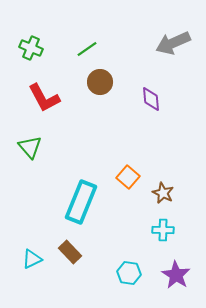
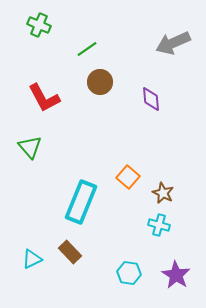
green cross: moved 8 px right, 23 px up
cyan cross: moved 4 px left, 5 px up; rotated 15 degrees clockwise
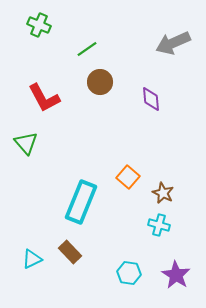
green triangle: moved 4 px left, 4 px up
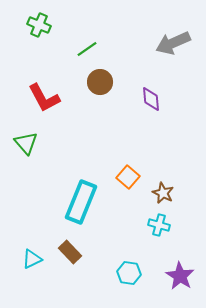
purple star: moved 4 px right, 1 px down
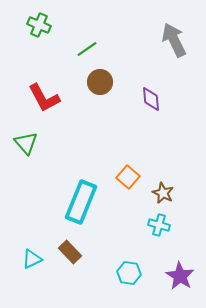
gray arrow: moved 1 px right, 3 px up; rotated 88 degrees clockwise
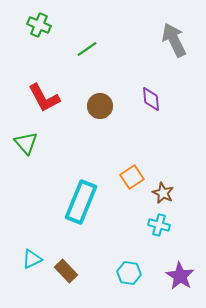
brown circle: moved 24 px down
orange square: moved 4 px right; rotated 15 degrees clockwise
brown rectangle: moved 4 px left, 19 px down
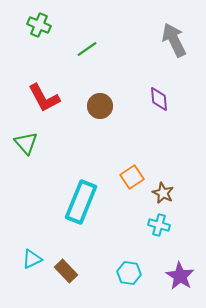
purple diamond: moved 8 px right
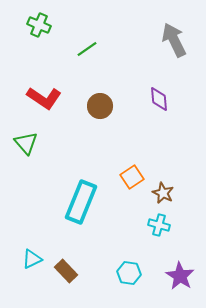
red L-shape: rotated 28 degrees counterclockwise
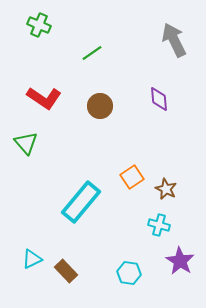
green line: moved 5 px right, 4 px down
brown star: moved 3 px right, 4 px up
cyan rectangle: rotated 18 degrees clockwise
purple star: moved 15 px up
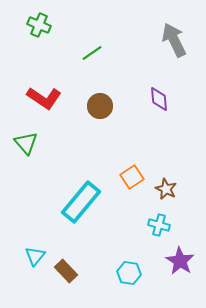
cyan triangle: moved 3 px right, 3 px up; rotated 25 degrees counterclockwise
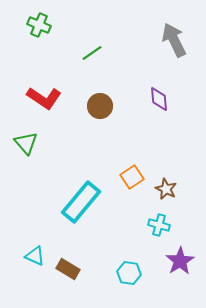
cyan triangle: rotated 45 degrees counterclockwise
purple star: rotated 8 degrees clockwise
brown rectangle: moved 2 px right, 2 px up; rotated 15 degrees counterclockwise
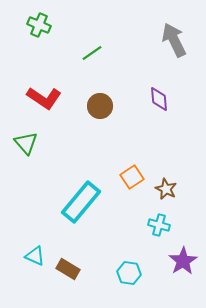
purple star: moved 3 px right
